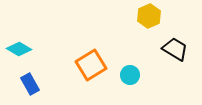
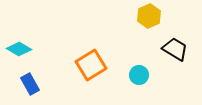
cyan circle: moved 9 px right
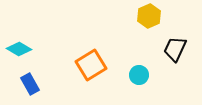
black trapezoid: rotated 96 degrees counterclockwise
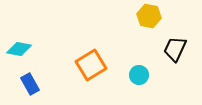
yellow hexagon: rotated 25 degrees counterclockwise
cyan diamond: rotated 20 degrees counterclockwise
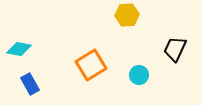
yellow hexagon: moved 22 px left, 1 px up; rotated 15 degrees counterclockwise
